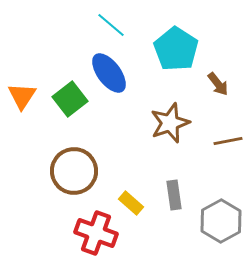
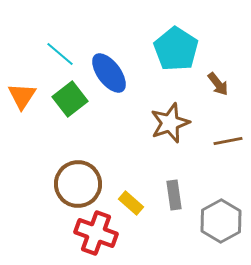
cyan line: moved 51 px left, 29 px down
brown circle: moved 4 px right, 13 px down
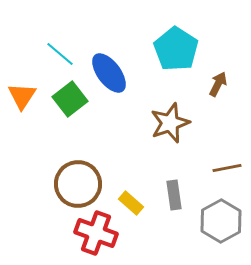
brown arrow: rotated 115 degrees counterclockwise
brown line: moved 1 px left, 27 px down
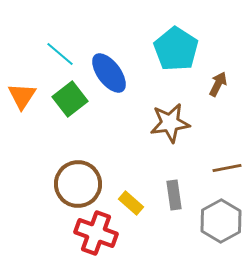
brown star: rotated 12 degrees clockwise
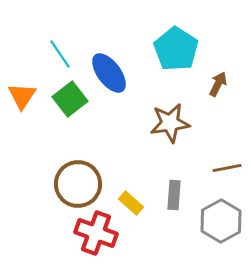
cyan line: rotated 16 degrees clockwise
gray rectangle: rotated 12 degrees clockwise
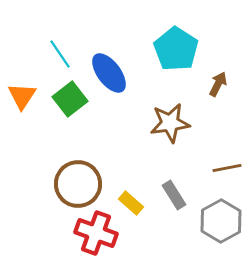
gray rectangle: rotated 36 degrees counterclockwise
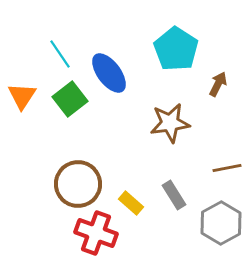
gray hexagon: moved 2 px down
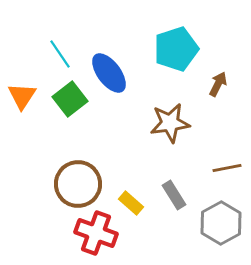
cyan pentagon: rotated 21 degrees clockwise
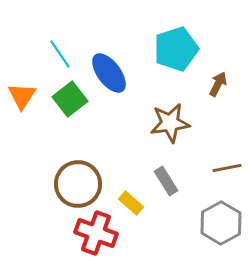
gray rectangle: moved 8 px left, 14 px up
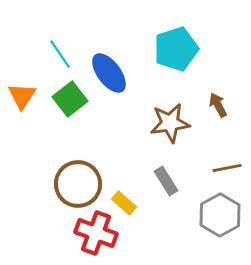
brown arrow: moved 21 px down; rotated 55 degrees counterclockwise
yellow rectangle: moved 7 px left
gray hexagon: moved 1 px left, 8 px up
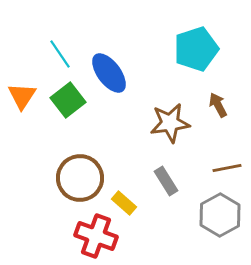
cyan pentagon: moved 20 px right
green square: moved 2 px left, 1 px down
brown circle: moved 2 px right, 6 px up
red cross: moved 3 px down
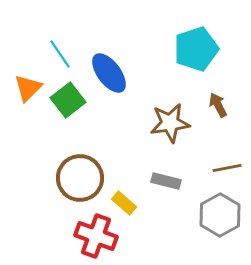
orange triangle: moved 6 px right, 8 px up; rotated 12 degrees clockwise
gray rectangle: rotated 44 degrees counterclockwise
